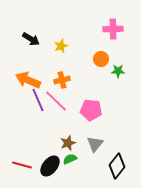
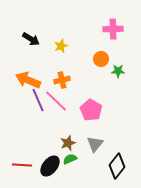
pink pentagon: rotated 25 degrees clockwise
red line: rotated 12 degrees counterclockwise
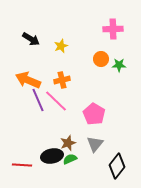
green star: moved 1 px right, 6 px up
pink pentagon: moved 3 px right, 4 px down
black ellipse: moved 2 px right, 10 px up; rotated 40 degrees clockwise
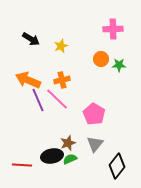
pink line: moved 1 px right, 2 px up
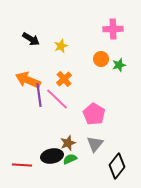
green star: rotated 16 degrees counterclockwise
orange cross: moved 2 px right, 1 px up; rotated 28 degrees counterclockwise
purple line: moved 1 px right, 5 px up; rotated 15 degrees clockwise
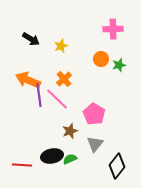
brown star: moved 2 px right, 12 px up
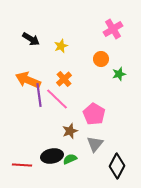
pink cross: rotated 30 degrees counterclockwise
green star: moved 9 px down
black diamond: rotated 10 degrees counterclockwise
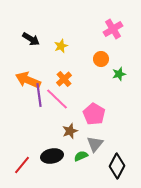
green semicircle: moved 11 px right, 3 px up
red line: rotated 54 degrees counterclockwise
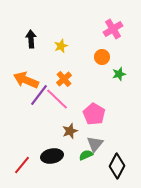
black arrow: rotated 126 degrees counterclockwise
orange circle: moved 1 px right, 2 px up
orange arrow: moved 2 px left
purple line: rotated 45 degrees clockwise
green semicircle: moved 5 px right, 1 px up
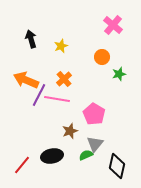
pink cross: moved 4 px up; rotated 18 degrees counterclockwise
black arrow: rotated 12 degrees counterclockwise
purple line: rotated 10 degrees counterclockwise
pink line: rotated 35 degrees counterclockwise
black diamond: rotated 15 degrees counterclockwise
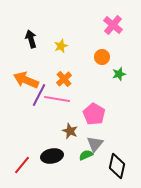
brown star: rotated 28 degrees counterclockwise
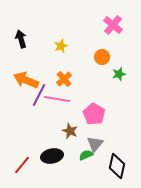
black arrow: moved 10 px left
